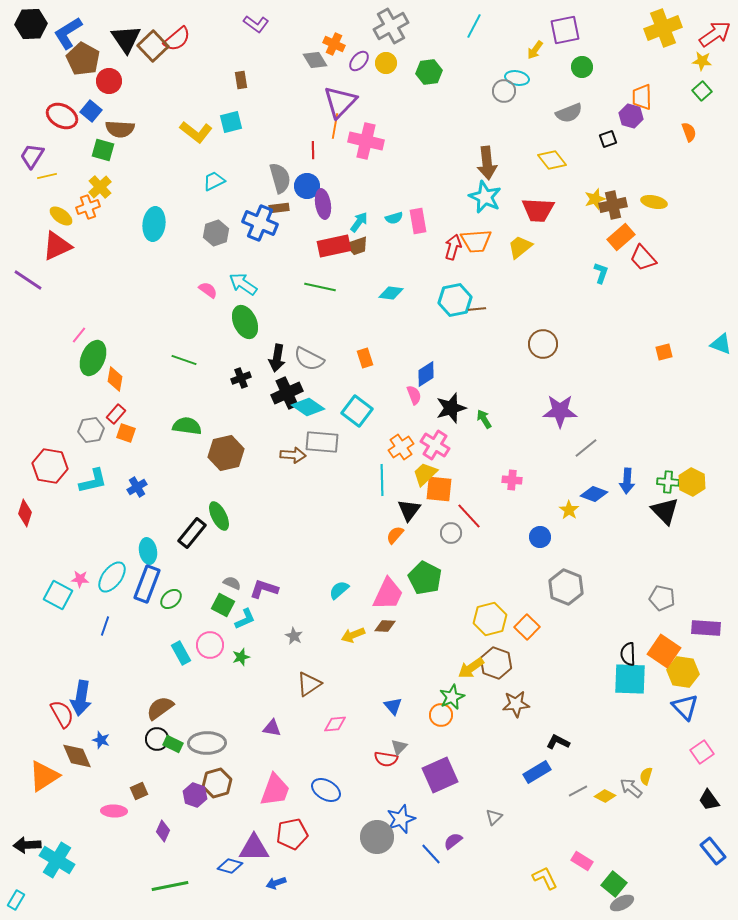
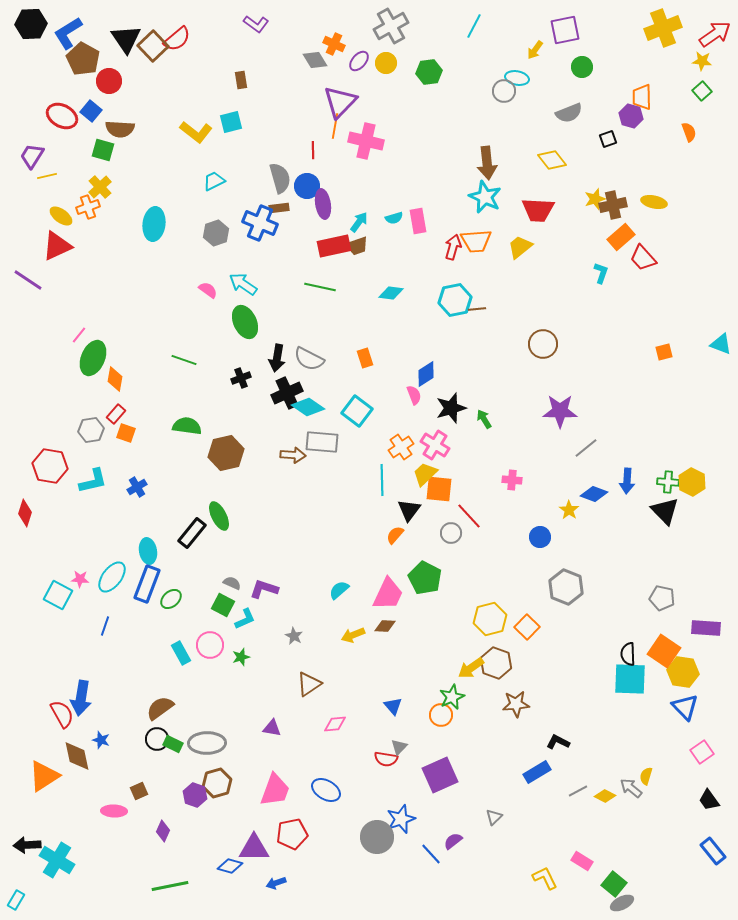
brown diamond at (77, 756): rotated 12 degrees clockwise
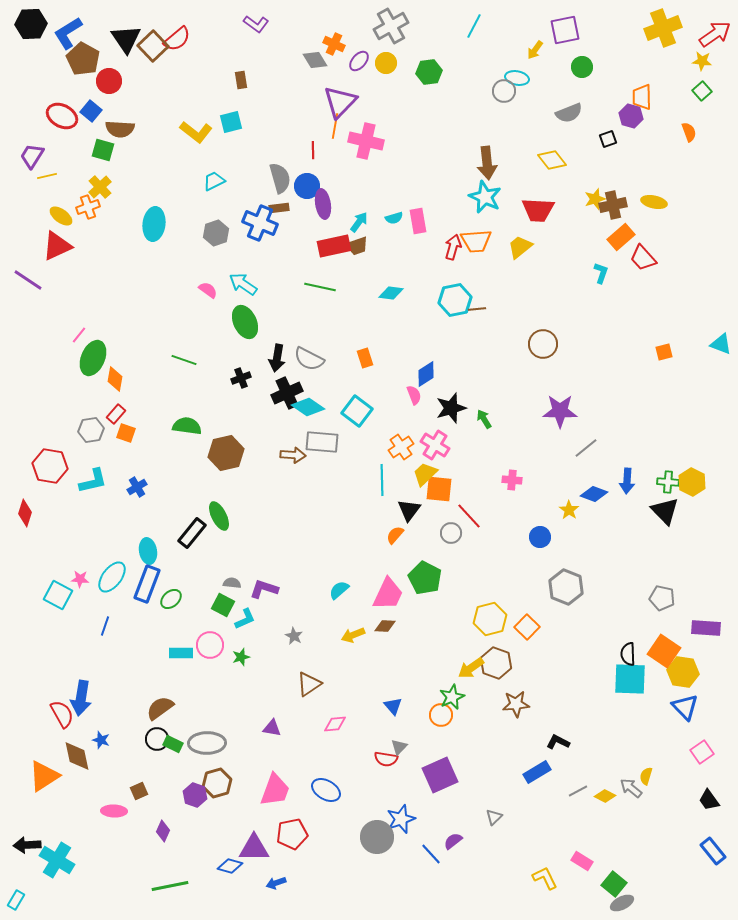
gray semicircle at (232, 583): rotated 18 degrees counterclockwise
cyan rectangle at (181, 653): rotated 60 degrees counterclockwise
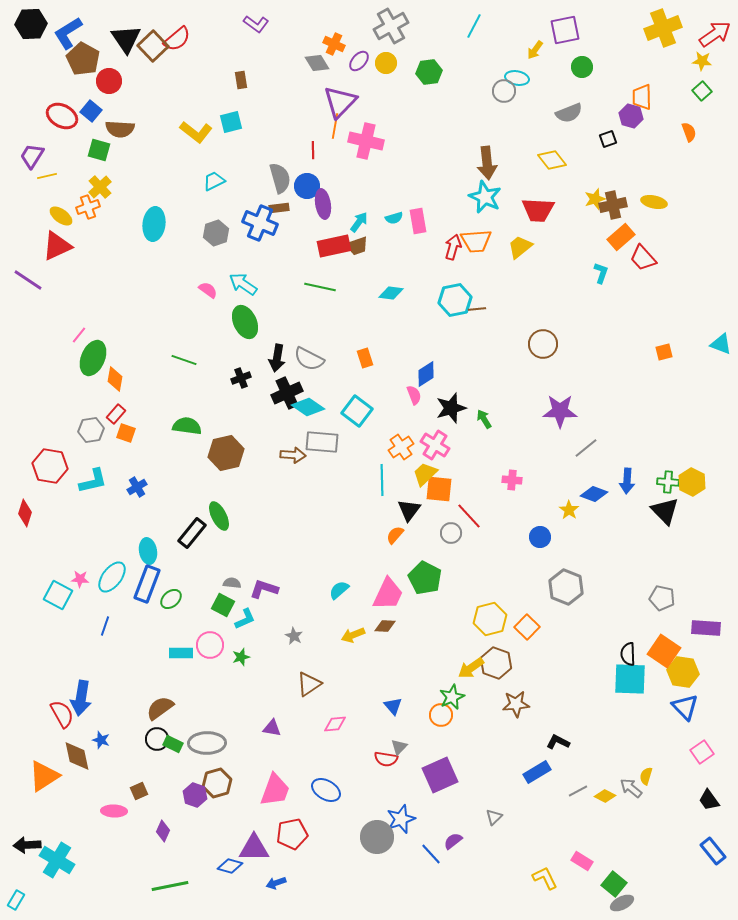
gray diamond at (315, 60): moved 2 px right, 3 px down
green square at (103, 150): moved 4 px left
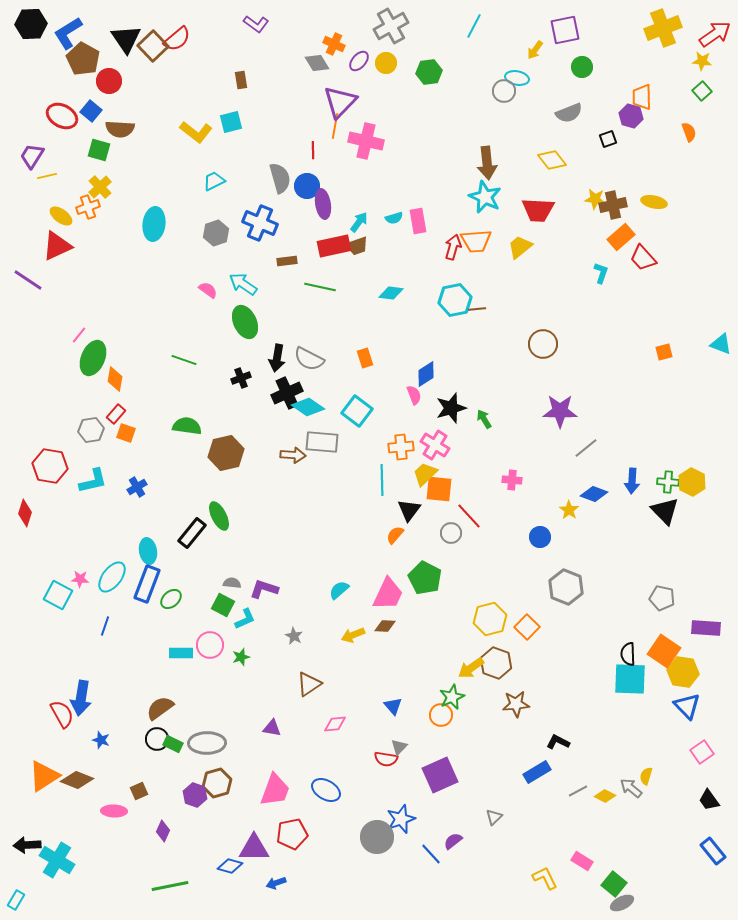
yellow star at (595, 199): rotated 25 degrees clockwise
brown rectangle at (279, 208): moved 8 px right, 53 px down
orange cross at (401, 447): rotated 30 degrees clockwise
blue arrow at (627, 481): moved 5 px right
blue triangle at (685, 707): moved 2 px right, 1 px up
brown diamond at (77, 756): moved 24 px down; rotated 56 degrees counterclockwise
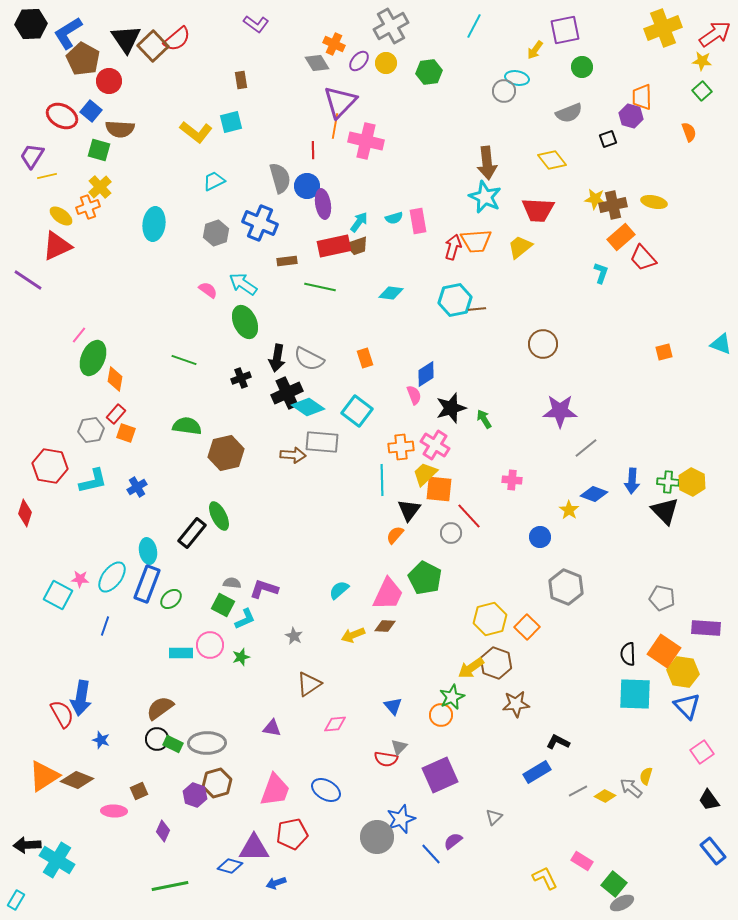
cyan square at (630, 679): moved 5 px right, 15 px down
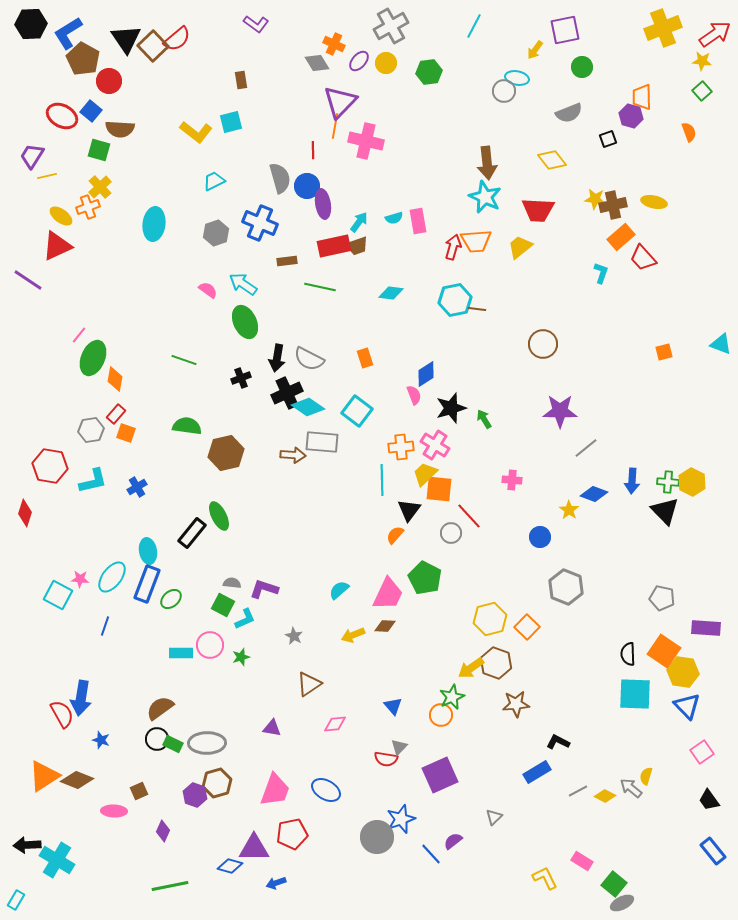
brown line at (477, 309): rotated 12 degrees clockwise
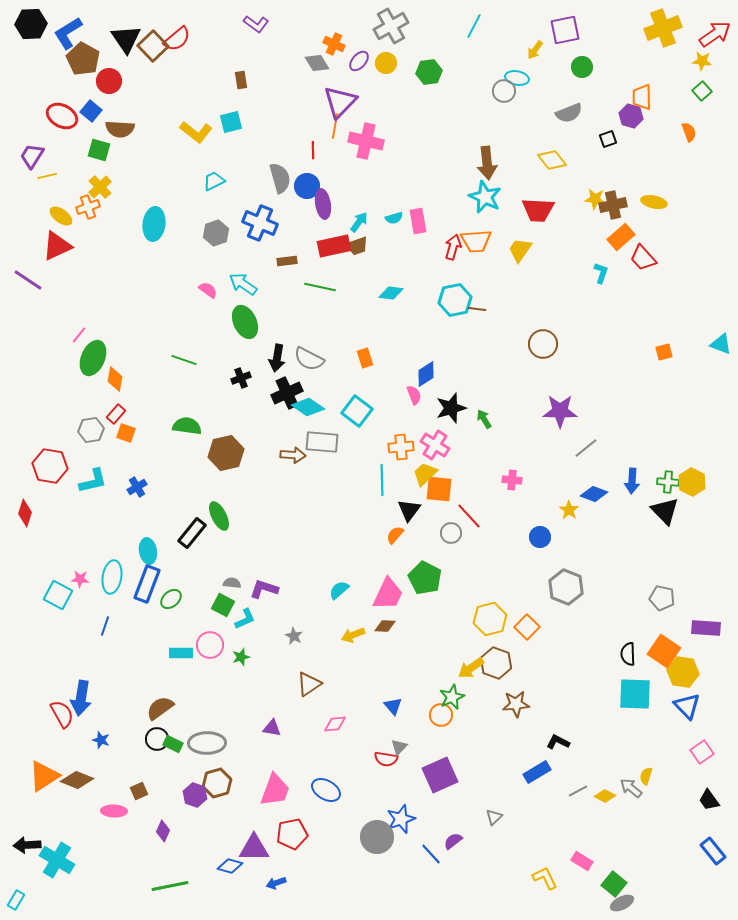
yellow trapezoid at (520, 247): moved 3 px down; rotated 16 degrees counterclockwise
cyan ellipse at (112, 577): rotated 28 degrees counterclockwise
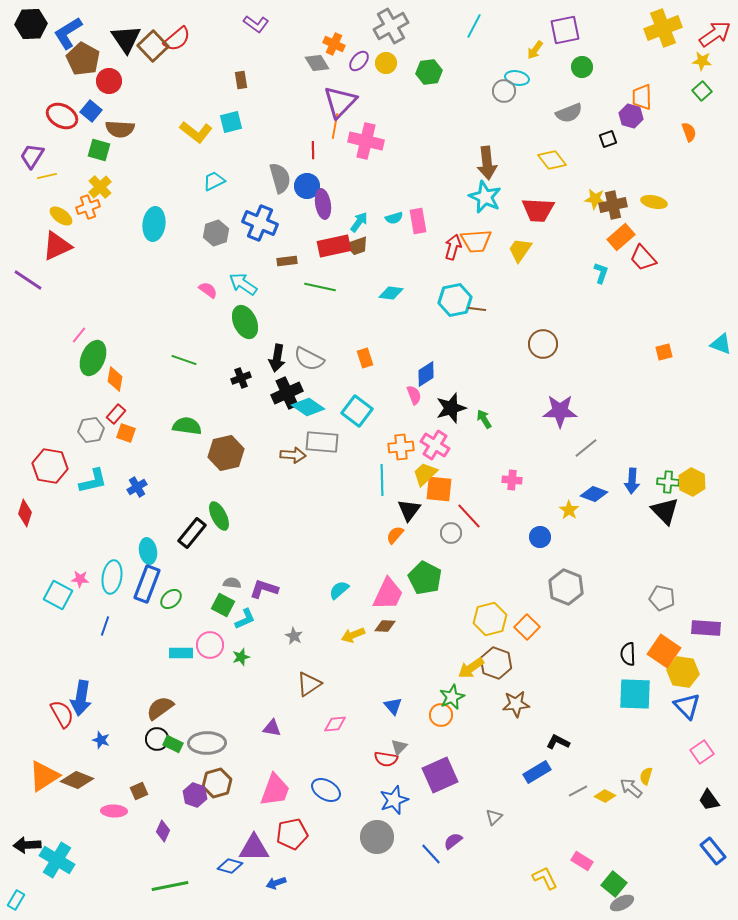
blue star at (401, 819): moved 7 px left, 19 px up
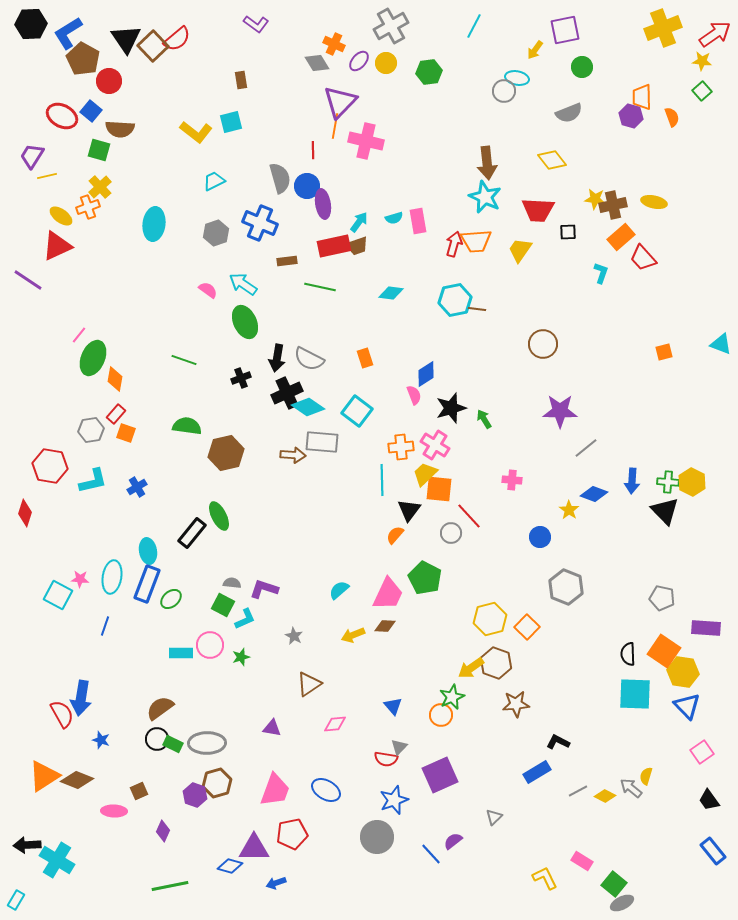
orange semicircle at (689, 132): moved 17 px left, 15 px up
black square at (608, 139): moved 40 px left, 93 px down; rotated 18 degrees clockwise
red arrow at (453, 247): moved 1 px right, 3 px up
